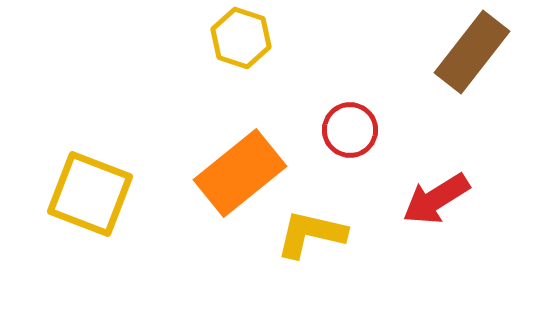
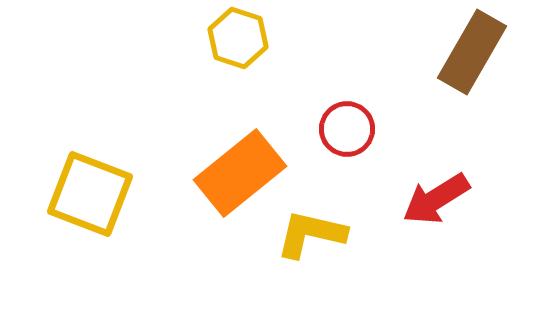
yellow hexagon: moved 3 px left
brown rectangle: rotated 8 degrees counterclockwise
red circle: moved 3 px left, 1 px up
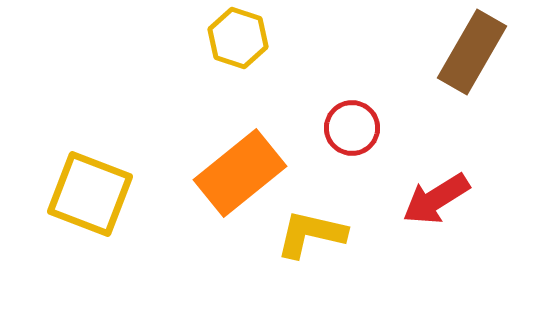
red circle: moved 5 px right, 1 px up
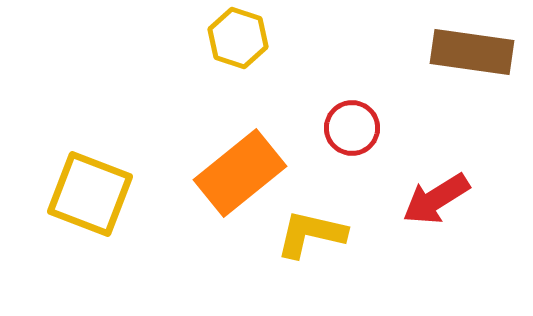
brown rectangle: rotated 68 degrees clockwise
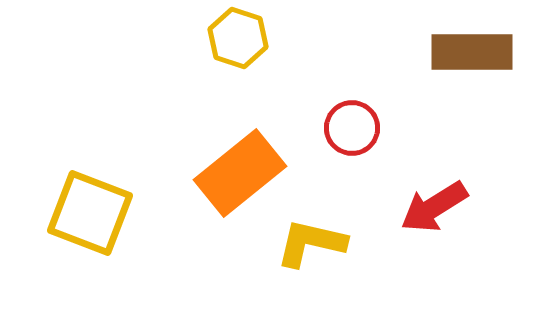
brown rectangle: rotated 8 degrees counterclockwise
yellow square: moved 19 px down
red arrow: moved 2 px left, 8 px down
yellow L-shape: moved 9 px down
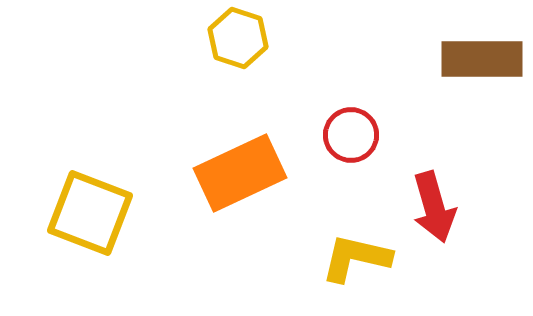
brown rectangle: moved 10 px right, 7 px down
red circle: moved 1 px left, 7 px down
orange rectangle: rotated 14 degrees clockwise
red arrow: rotated 74 degrees counterclockwise
yellow L-shape: moved 45 px right, 15 px down
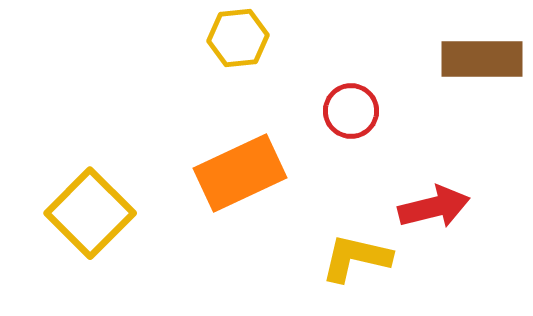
yellow hexagon: rotated 24 degrees counterclockwise
red circle: moved 24 px up
red arrow: rotated 88 degrees counterclockwise
yellow square: rotated 24 degrees clockwise
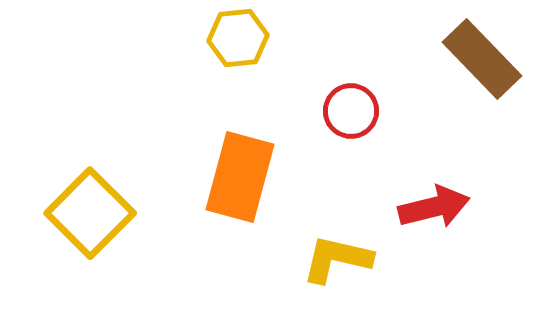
brown rectangle: rotated 46 degrees clockwise
orange rectangle: moved 4 px down; rotated 50 degrees counterclockwise
yellow L-shape: moved 19 px left, 1 px down
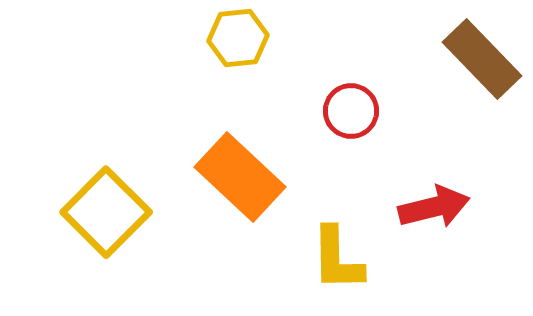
orange rectangle: rotated 62 degrees counterclockwise
yellow square: moved 16 px right, 1 px up
yellow L-shape: rotated 104 degrees counterclockwise
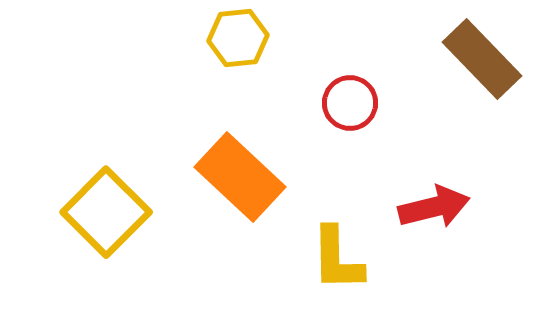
red circle: moved 1 px left, 8 px up
